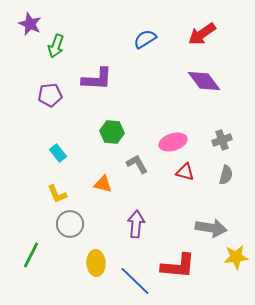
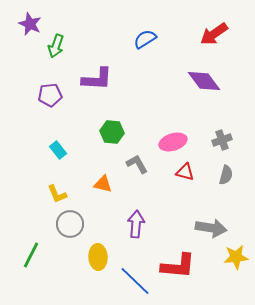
red arrow: moved 12 px right
cyan rectangle: moved 3 px up
yellow ellipse: moved 2 px right, 6 px up
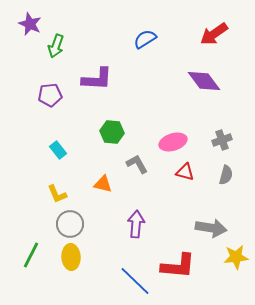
yellow ellipse: moved 27 px left
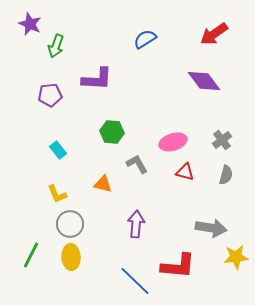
gray cross: rotated 18 degrees counterclockwise
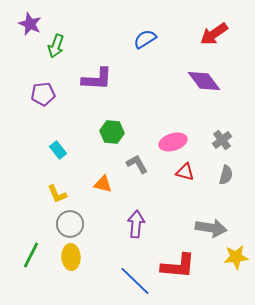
purple pentagon: moved 7 px left, 1 px up
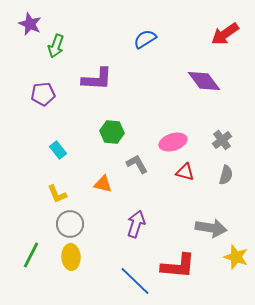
red arrow: moved 11 px right
purple arrow: rotated 12 degrees clockwise
yellow star: rotated 25 degrees clockwise
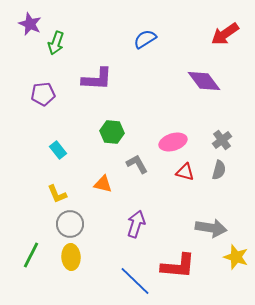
green arrow: moved 3 px up
gray semicircle: moved 7 px left, 5 px up
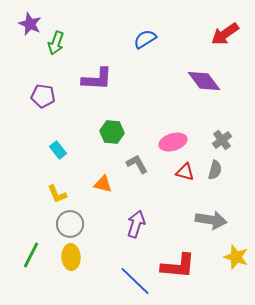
purple pentagon: moved 2 px down; rotated 15 degrees clockwise
gray semicircle: moved 4 px left
gray arrow: moved 8 px up
